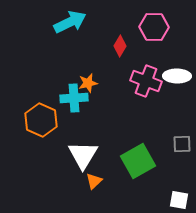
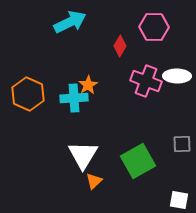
orange star: moved 2 px down; rotated 18 degrees counterclockwise
orange hexagon: moved 13 px left, 26 px up
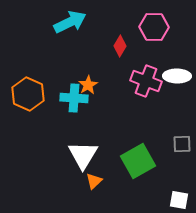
cyan cross: rotated 8 degrees clockwise
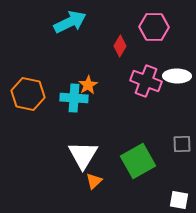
orange hexagon: rotated 12 degrees counterclockwise
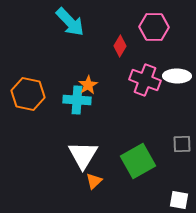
cyan arrow: rotated 72 degrees clockwise
pink cross: moved 1 px left, 1 px up
cyan cross: moved 3 px right, 2 px down
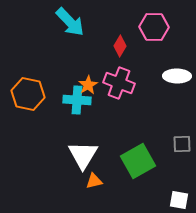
pink cross: moved 26 px left, 3 px down
orange triangle: rotated 30 degrees clockwise
